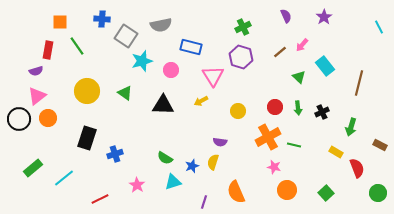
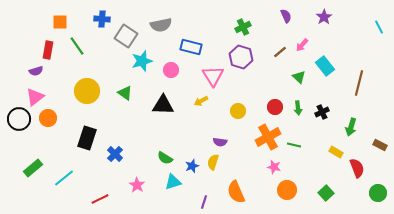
pink triangle at (37, 96): moved 2 px left, 1 px down
blue cross at (115, 154): rotated 28 degrees counterclockwise
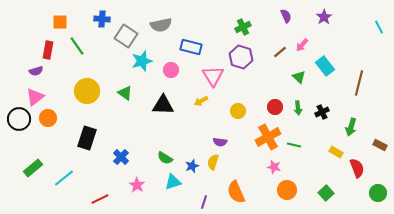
blue cross at (115, 154): moved 6 px right, 3 px down
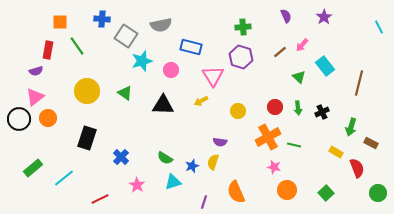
green cross at (243, 27): rotated 21 degrees clockwise
brown rectangle at (380, 145): moved 9 px left, 2 px up
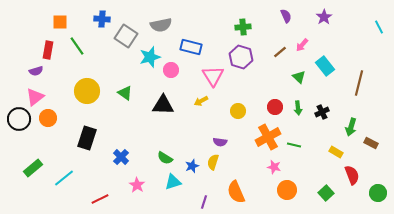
cyan star at (142, 61): moved 8 px right, 4 px up
red semicircle at (357, 168): moved 5 px left, 7 px down
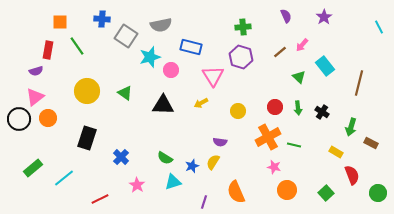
yellow arrow at (201, 101): moved 2 px down
black cross at (322, 112): rotated 32 degrees counterclockwise
yellow semicircle at (213, 162): rotated 14 degrees clockwise
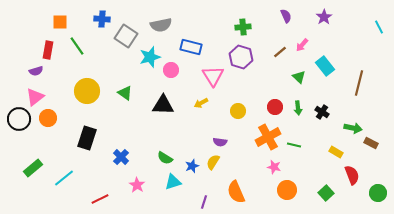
green arrow at (351, 127): moved 2 px right, 1 px down; rotated 96 degrees counterclockwise
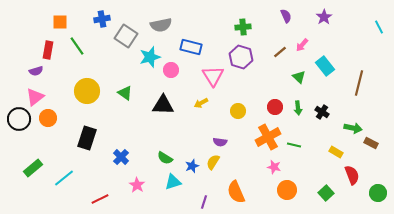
blue cross at (102, 19): rotated 14 degrees counterclockwise
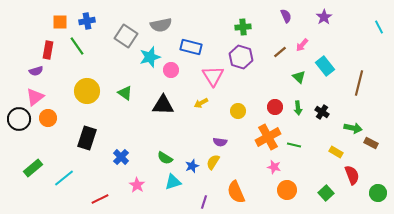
blue cross at (102, 19): moved 15 px left, 2 px down
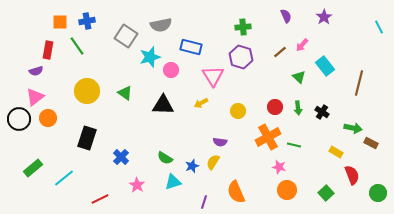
pink star at (274, 167): moved 5 px right
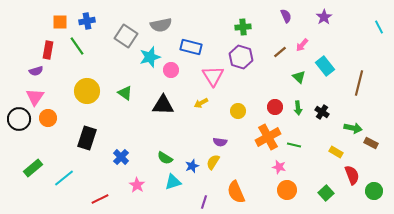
pink triangle at (35, 97): rotated 18 degrees counterclockwise
green circle at (378, 193): moved 4 px left, 2 px up
